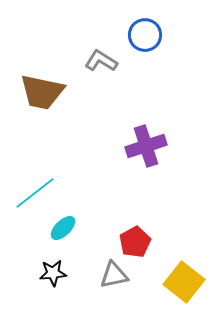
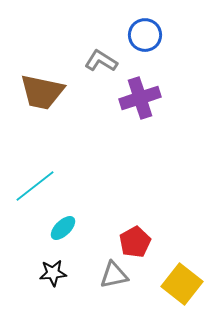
purple cross: moved 6 px left, 48 px up
cyan line: moved 7 px up
yellow square: moved 2 px left, 2 px down
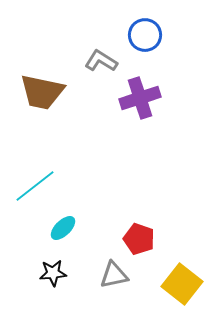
red pentagon: moved 4 px right, 3 px up; rotated 24 degrees counterclockwise
